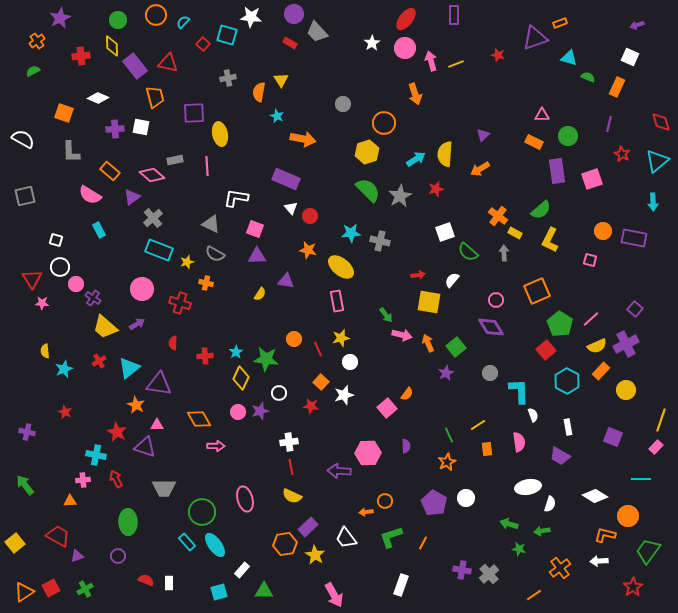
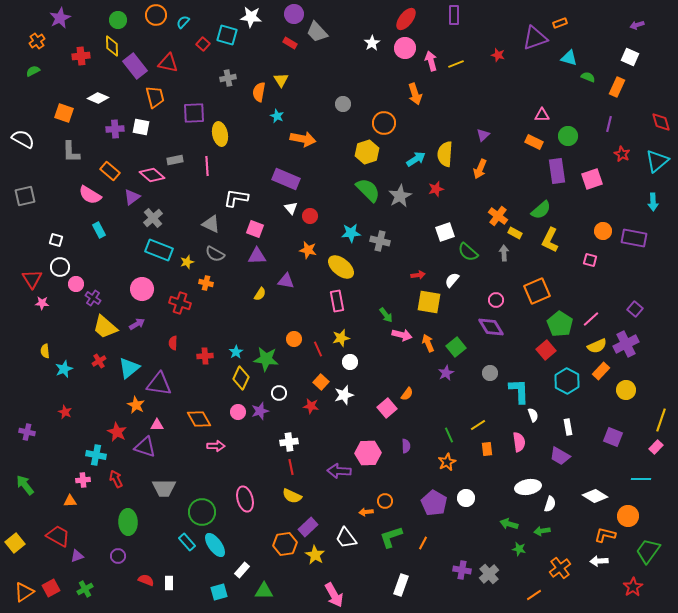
orange arrow at (480, 169): rotated 36 degrees counterclockwise
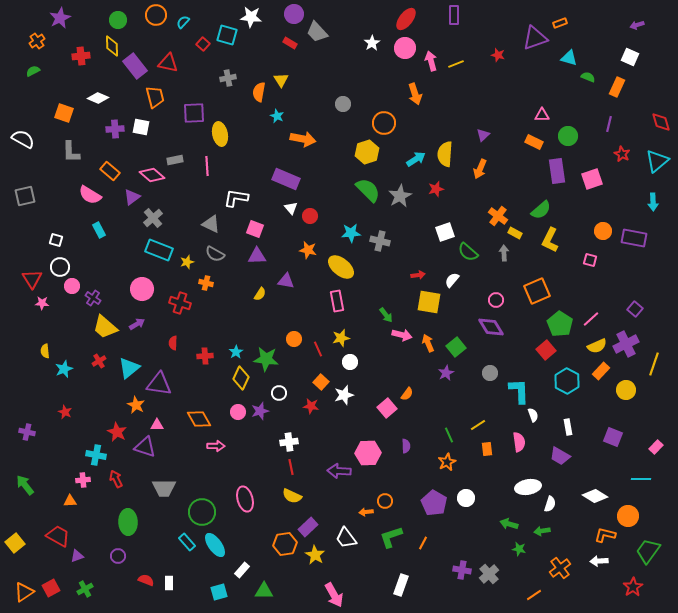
pink circle at (76, 284): moved 4 px left, 2 px down
yellow line at (661, 420): moved 7 px left, 56 px up
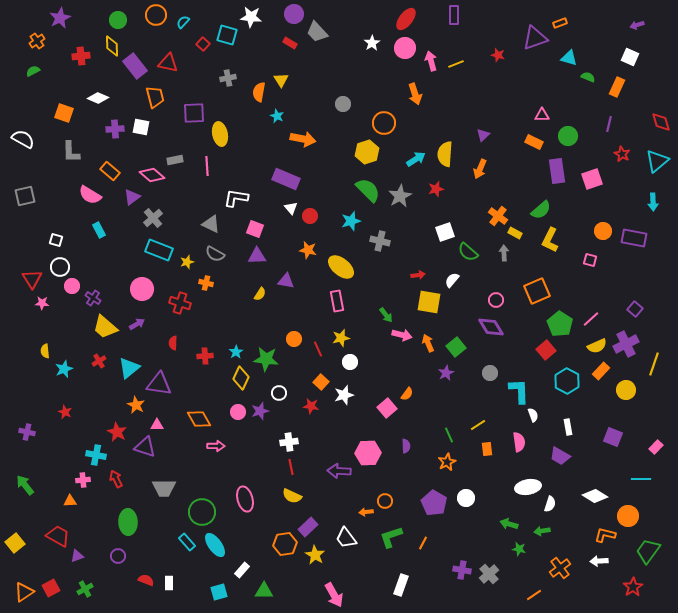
cyan star at (351, 233): moved 12 px up; rotated 12 degrees counterclockwise
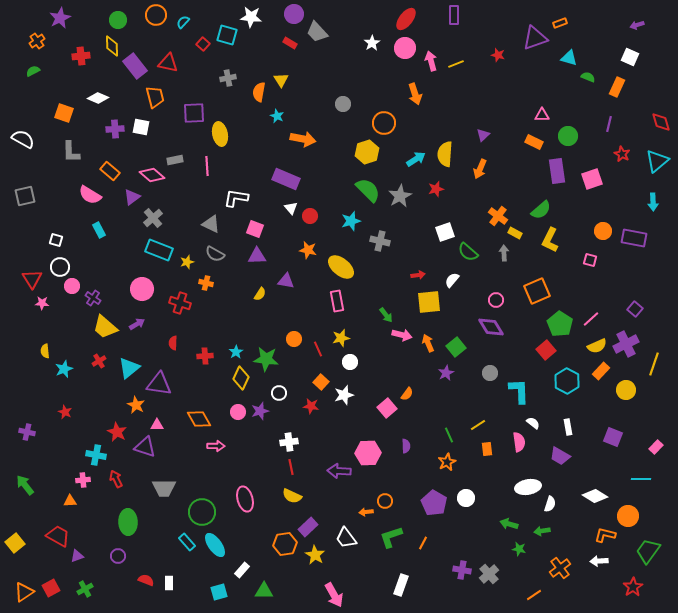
yellow square at (429, 302): rotated 15 degrees counterclockwise
white semicircle at (533, 415): moved 8 px down; rotated 32 degrees counterclockwise
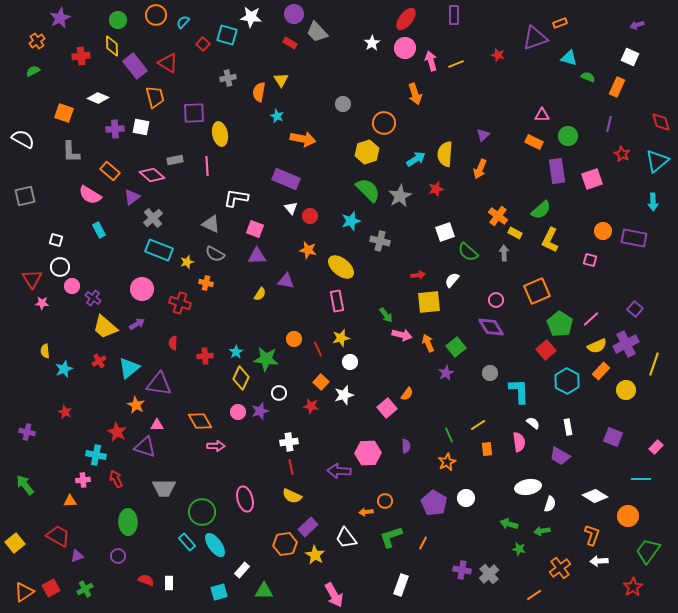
red triangle at (168, 63): rotated 20 degrees clockwise
orange diamond at (199, 419): moved 1 px right, 2 px down
orange L-shape at (605, 535): moved 13 px left; rotated 95 degrees clockwise
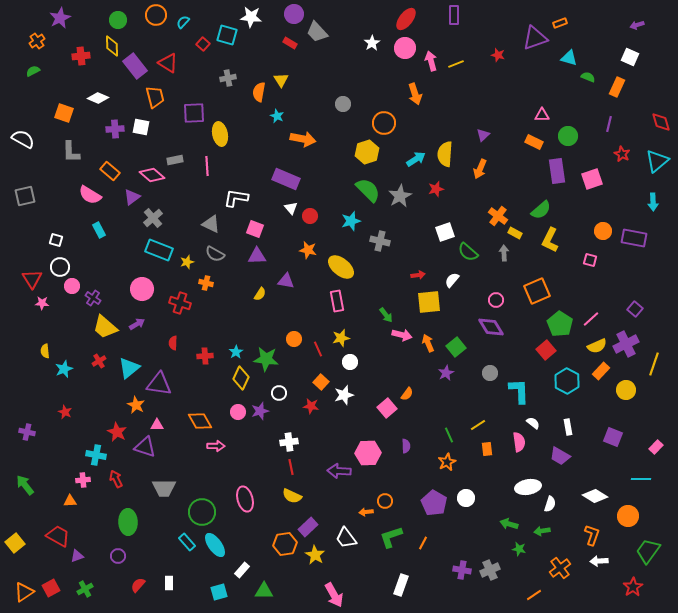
gray cross at (489, 574): moved 1 px right, 4 px up; rotated 18 degrees clockwise
red semicircle at (146, 580): moved 8 px left, 5 px down; rotated 70 degrees counterclockwise
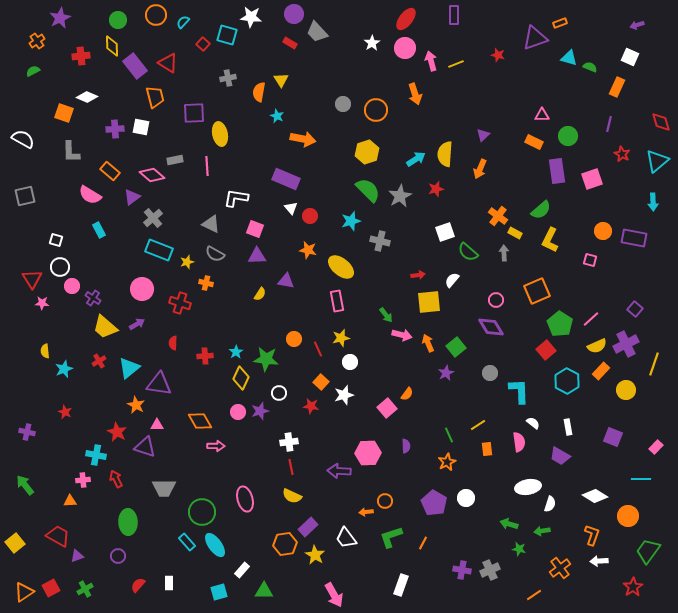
green semicircle at (588, 77): moved 2 px right, 10 px up
white diamond at (98, 98): moved 11 px left, 1 px up
orange circle at (384, 123): moved 8 px left, 13 px up
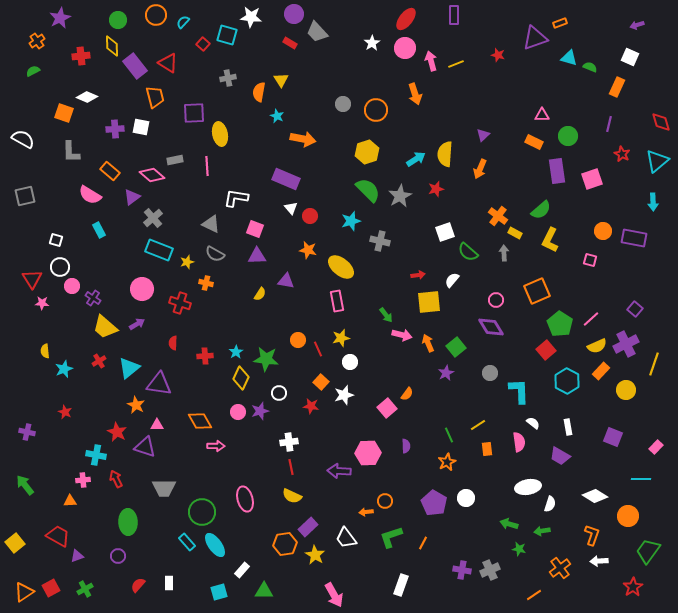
orange circle at (294, 339): moved 4 px right, 1 px down
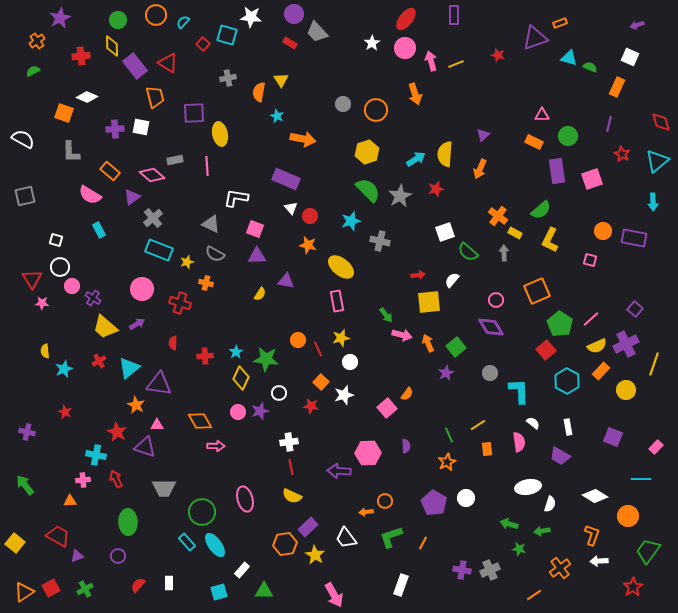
orange star at (308, 250): moved 5 px up
yellow square at (15, 543): rotated 12 degrees counterclockwise
